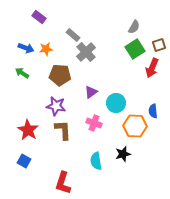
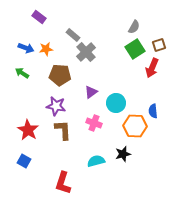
cyan semicircle: rotated 84 degrees clockwise
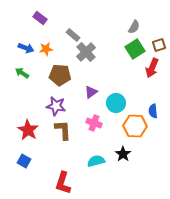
purple rectangle: moved 1 px right, 1 px down
black star: rotated 21 degrees counterclockwise
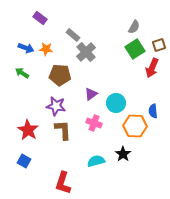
orange star: rotated 16 degrees clockwise
purple triangle: moved 2 px down
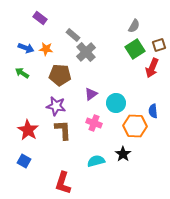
gray semicircle: moved 1 px up
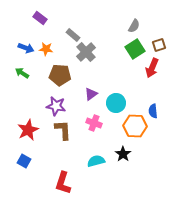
red star: rotated 15 degrees clockwise
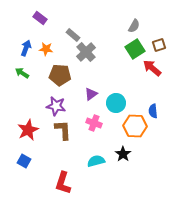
blue arrow: rotated 91 degrees counterclockwise
red arrow: rotated 108 degrees clockwise
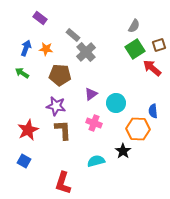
orange hexagon: moved 3 px right, 3 px down
black star: moved 3 px up
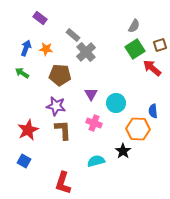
brown square: moved 1 px right
purple triangle: rotated 24 degrees counterclockwise
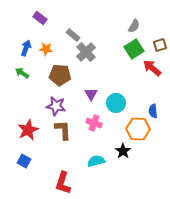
green square: moved 1 px left
